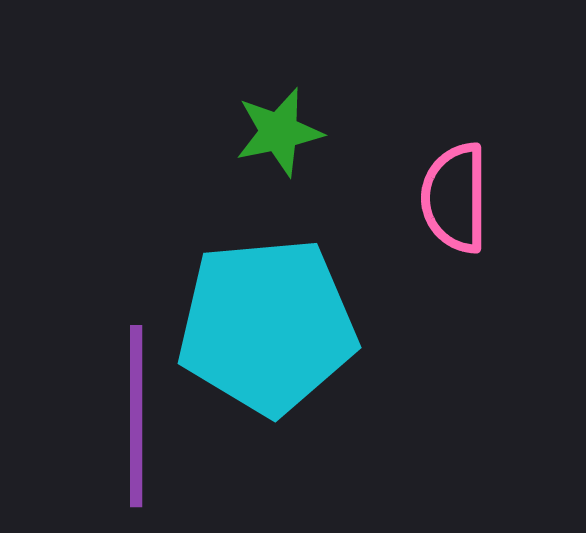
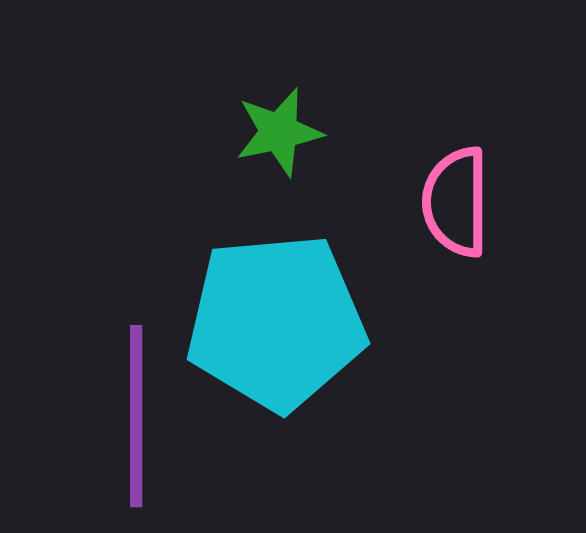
pink semicircle: moved 1 px right, 4 px down
cyan pentagon: moved 9 px right, 4 px up
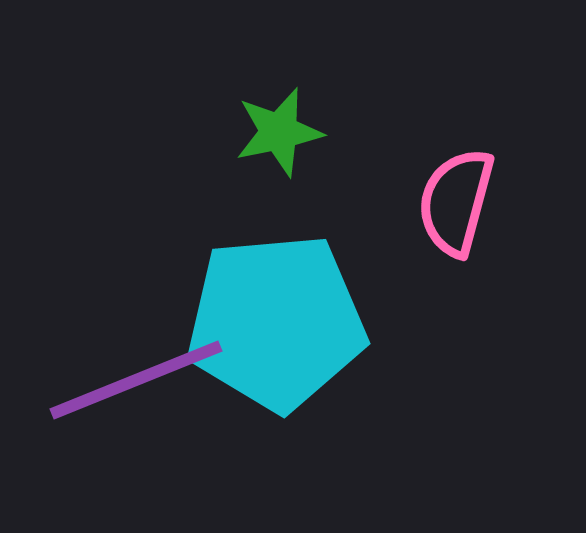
pink semicircle: rotated 15 degrees clockwise
purple line: moved 36 px up; rotated 68 degrees clockwise
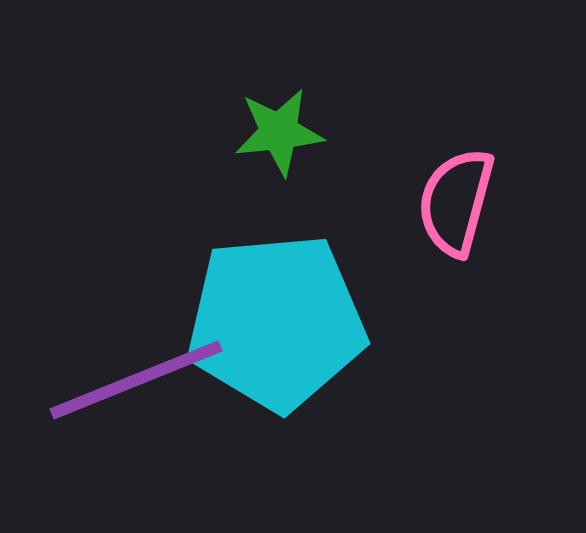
green star: rotated 6 degrees clockwise
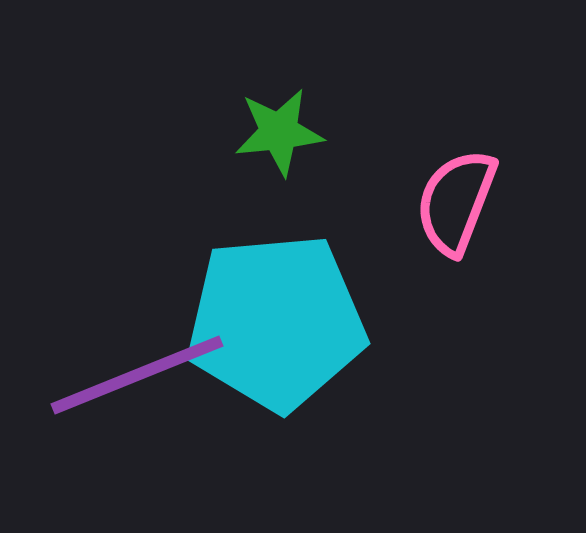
pink semicircle: rotated 6 degrees clockwise
purple line: moved 1 px right, 5 px up
